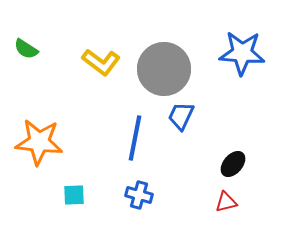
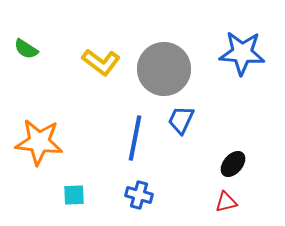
blue trapezoid: moved 4 px down
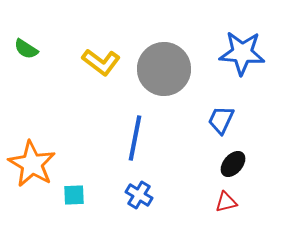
blue trapezoid: moved 40 px right
orange star: moved 7 px left, 22 px down; rotated 24 degrees clockwise
blue cross: rotated 16 degrees clockwise
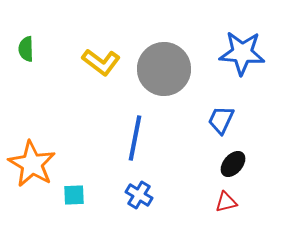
green semicircle: rotated 55 degrees clockwise
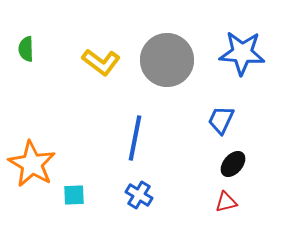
gray circle: moved 3 px right, 9 px up
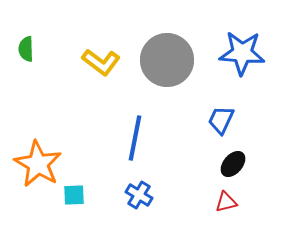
orange star: moved 6 px right
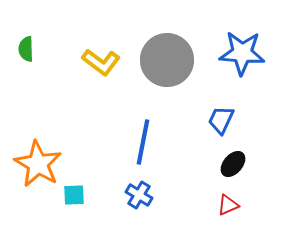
blue line: moved 8 px right, 4 px down
red triangle: moved 2 px right, 3 px down; rotated 10 degrees counterclockwise
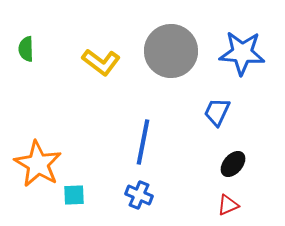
gray circle: moved 4 px right, 9 px up
blue trapezoid: moved 4 px left, 8 px up
blue cross: rotated 8 degrees counterclockwise
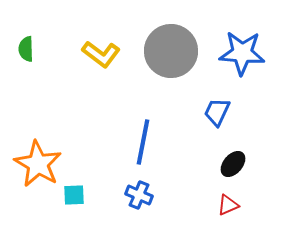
yellow L-shape: moved 8 px up
